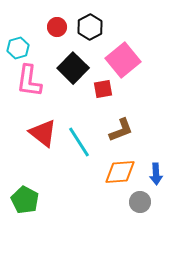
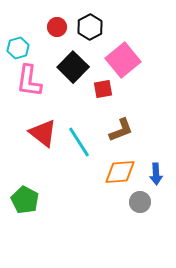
black square: moved 1 px up
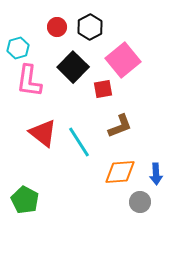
brown L-shape: moved 1 px left, 4 px up
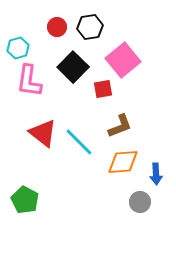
black hexagon: rotated 20 degrees clockwise
cyan line: rotated 12 degrees counterclockwise
orange diamond: moved 3 px right, 10 px up
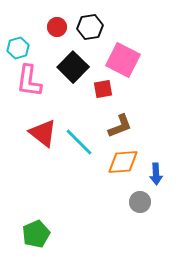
pink square: rotated 24 degrees counterclockwise
green pentagon: moved 11 px right, 34 px down; rotated 20 degrees clockwise
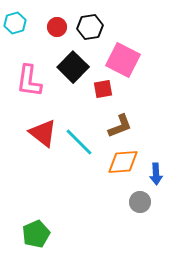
cyan hexagon: moved 3 px left, 25 px up
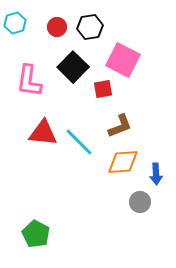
red triangle: rotated 32 degrees counterclockwise
green pentagon: rotated 20 degrees counterclockwise
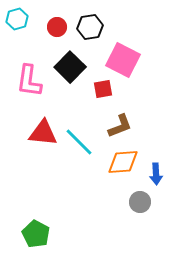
cyan hexagon: moved 2 px right, 4 px up
black square: moved 3 px left
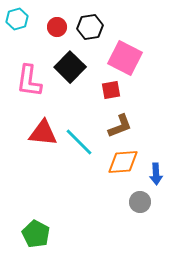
pink square: moved 2 px right, 2 px up
red square: moved 8 px right, 1 px down
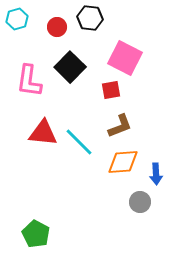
black hexagon: moved 9 px up; rotated 15 degrees clockwise
